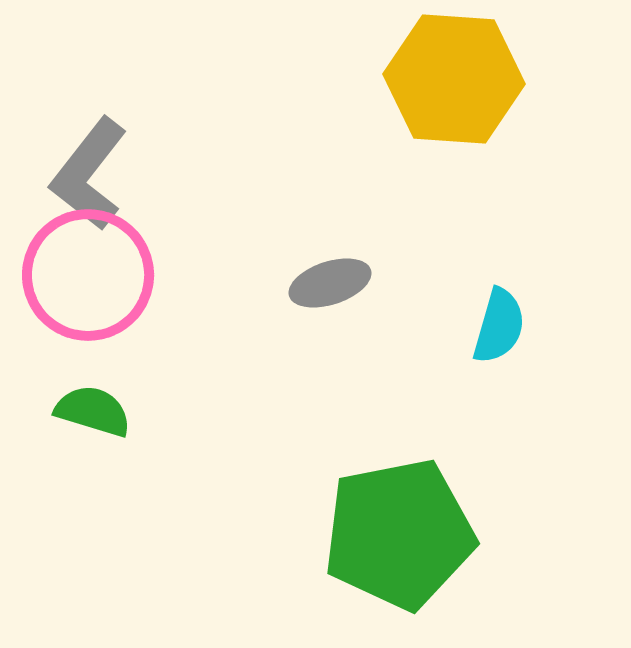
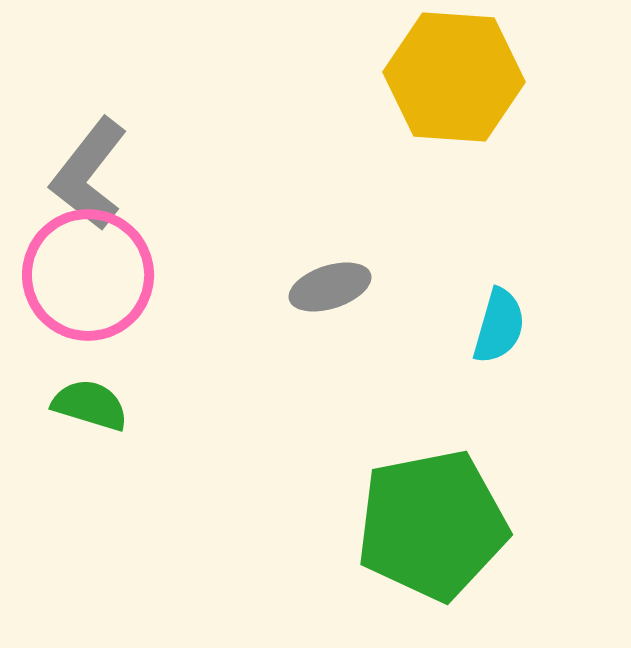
yellow hexagon: moved 2 px up
gray ellipse: moved 4 px down
green semicircle: moved 3 px left, 6 px up
green pentagon: moved 33 px right, 9 px up
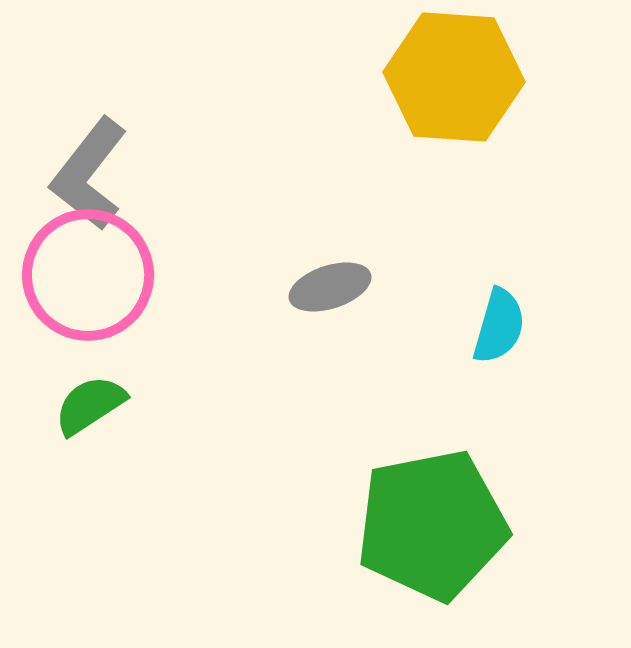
green semicircle: rotated 50 degrees counterclockwise
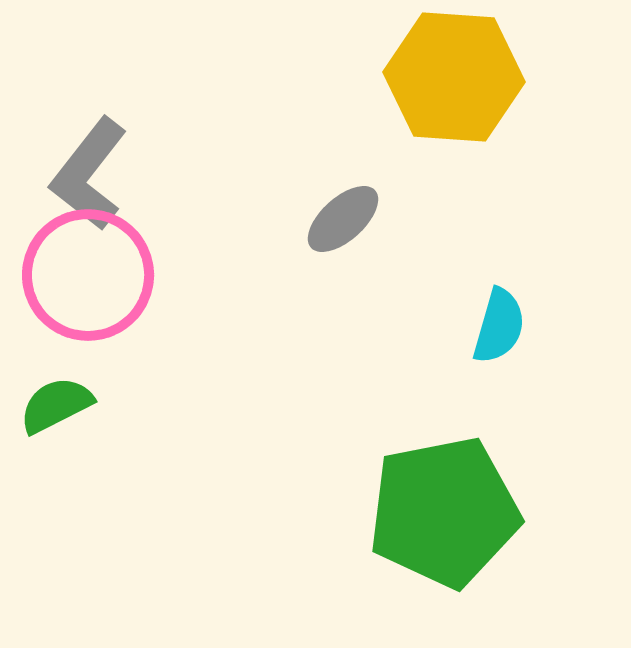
gray ellipse: moved 13 px right, 68 px up; rotated 24 degrees counterclockwise
green semicircle: moved 34 px left; rotated 6 degrees clockwise
green pentagon: moved 12 px right, 13 px up
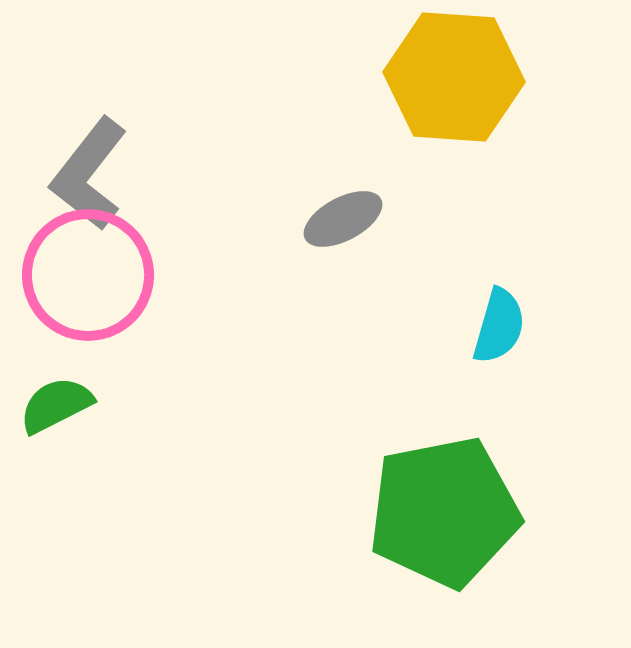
gray ellipse: rotated 14 degrees clockwise
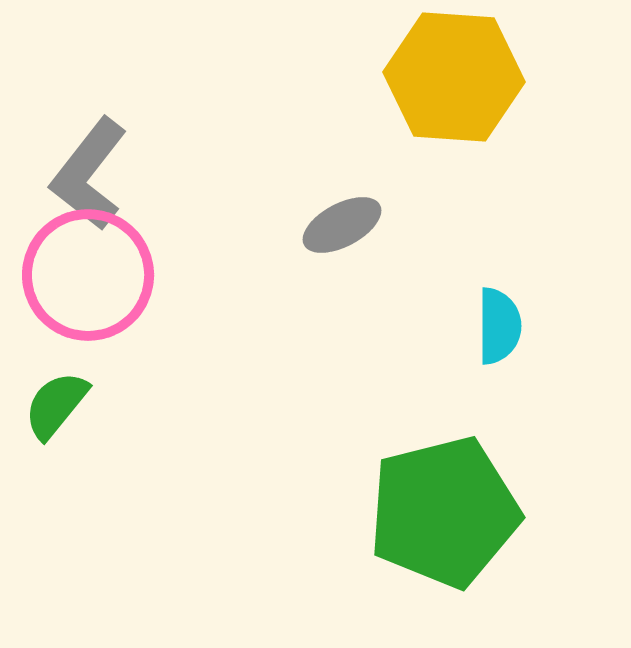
gray ellipse: moved 1 px left, 6 px down
cyan semicircle: rotated 16 degrees counterclockwise
green semicircle: rotated 24 degrees counterclockwise
green pentagon: rotated 3 degrees counterclockwise
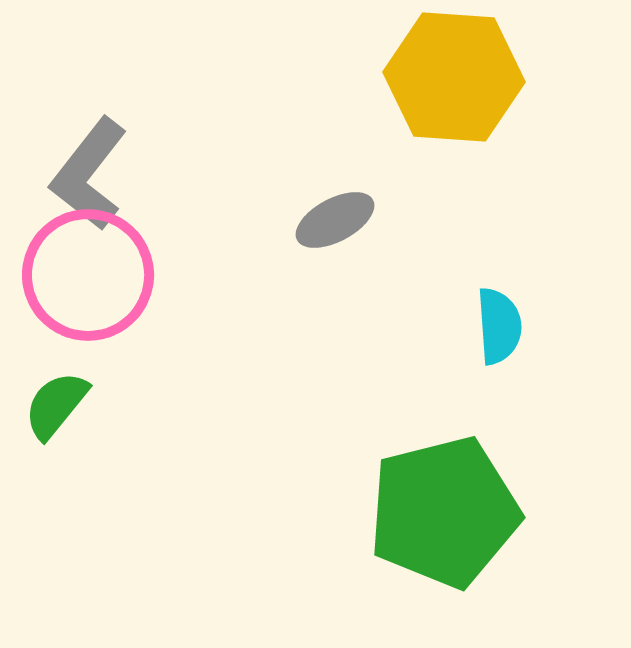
gray ellipse: moved 7 px left, 5 px up
cyan semicircle: rotated 4 degrees counterclockwise
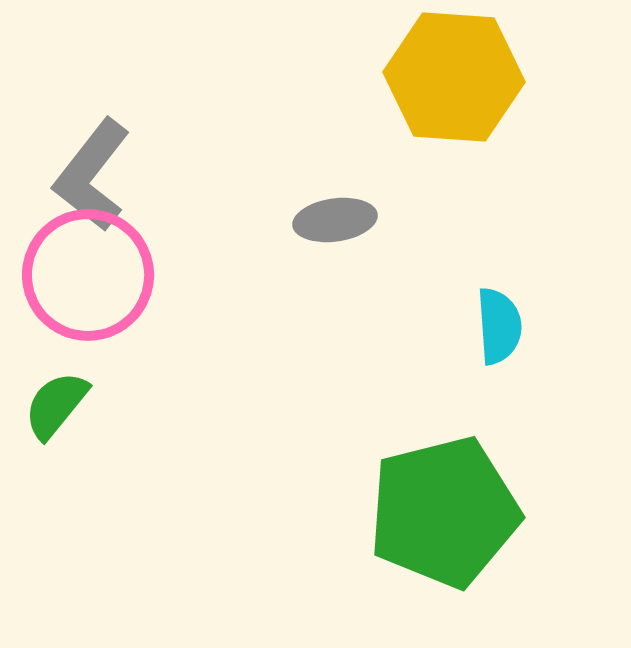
gray L-shape: moved 3 px right, 1 px down
gray ellipse: rotated 20 degrees clockwise
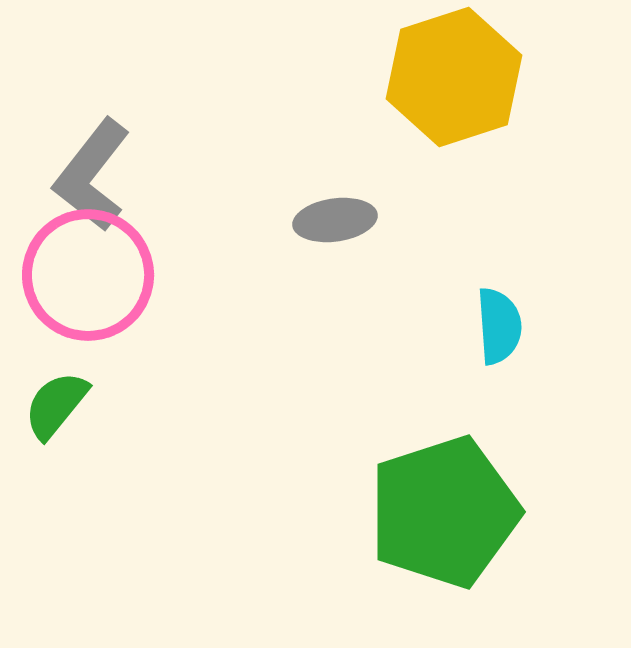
yellow hexagon: rotated 22 degrees counterclockwise
green pentagon: rotated 4 degrees counterclockwise
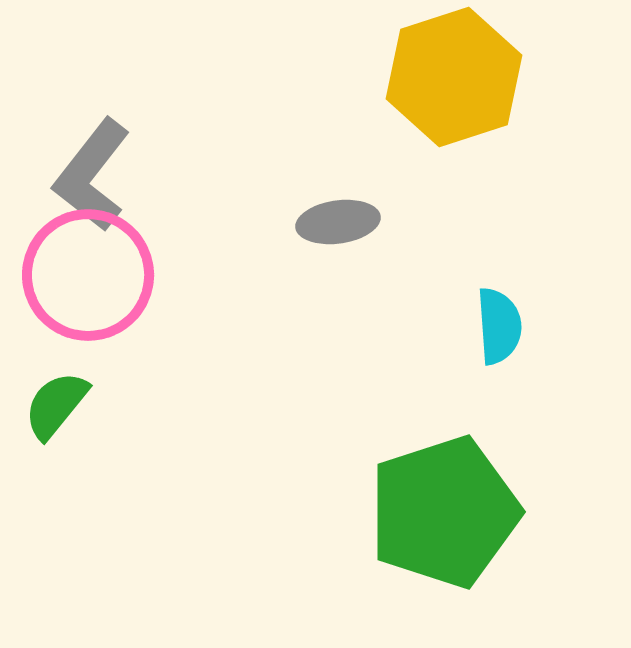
gray ellipse: moved 3 px right, 2 px down
